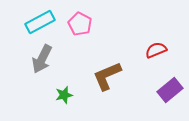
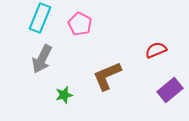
cyan rectangle: moved 4 px up; rotated 40 degrees counterclockwise
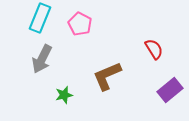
red semicircle: moved 2 px left, 1 px up; rotated 80 degrees clockwise
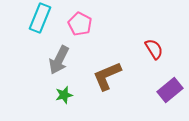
gray arrow: moved 17 px right, 1 px down
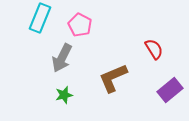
pink pentagon: moved 1 px down
gray arrow: moved 3 px right, 2 px up
brown L-shape: moved 6 px right, 2 px down
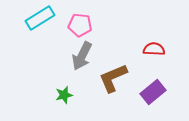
cyan rectangle: rotated 36 degrees clockwise
pink pentagon: rotated 20 degrees counterclockwise
red semicircle: rotated 55 degrees counterclockwise
gray arrow: moved 20 px right, 2 px up
purple rectangle: moved 17 px left, 2 px down
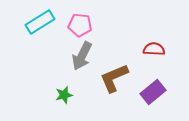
cyan rectangle: moved 4 px down
brown L-shape: moved 1 px right
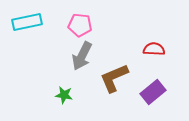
cyan rectangle: moved 13 px left; rotated 20 degrees clockwise
green star: rotated 24 degrees clockwise
